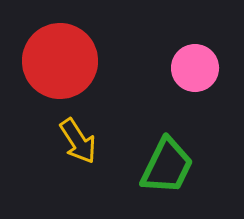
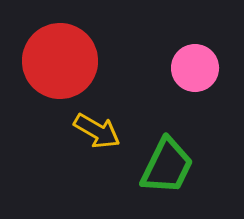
yellow arrow: moved 19 px right, 10 px up; rotated 27 degrees counterclockwise
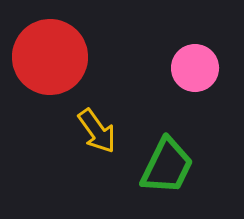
red circle: moved 10 px left, 4 px up
yellow arrow: rotated 24 degrees clockwise
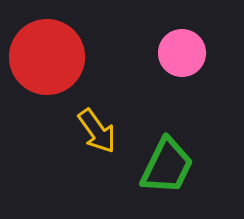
red circle: moved 3 px left
pink circle: moved 13 px left, 15 px up
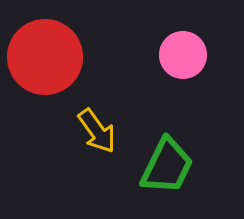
pink circle: moved 1 px right, 2 px down
red circle: moved 2 px left
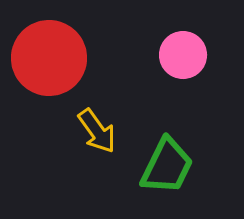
red circle: moved 4 px right, 1 px down
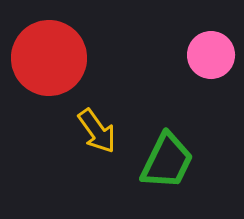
pink circle: moved 28 px right
green trapezoid: moved 5 px up
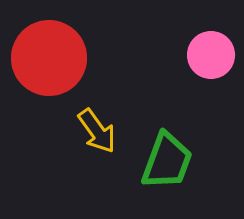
green trapezoid: rotated 6 degrees counterclockwise
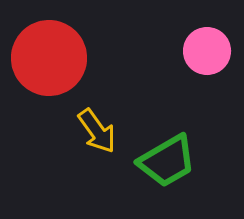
pink circle: moved 4 px left, 4 px up
green trapezoid: rotated 40 degrees clockwise
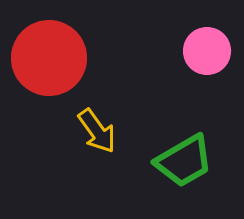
green trapezoid: moved 17 px right
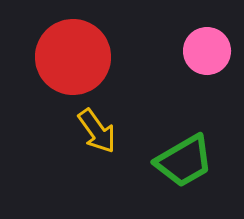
red circle: moved 24 px right, 1 px up
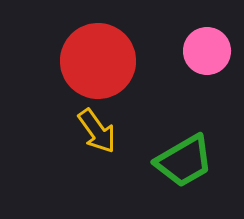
red circle: moved 25 px right, 4 px down
